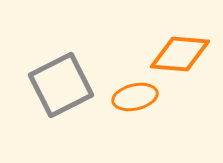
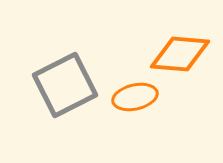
gray square: moved 4 px right
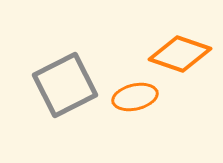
orange diamond: rotated 14 degrees clockwise
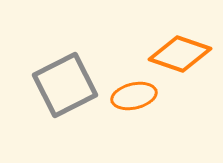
orange ellipse: moved 1 px left, 1 px up
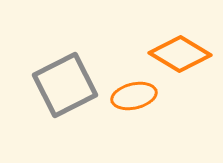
orange diamond: rotated 12 degrees clockwise
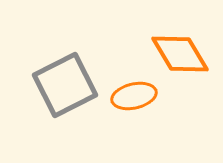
orange diamond: rotated 28 degrees clockwise
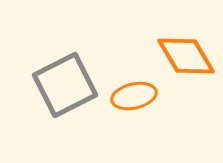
orange diamond: moved 6 px right, 2 px down
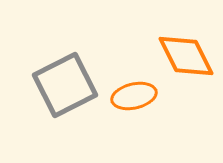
orange diamond: rotated 4 degrees clockwise
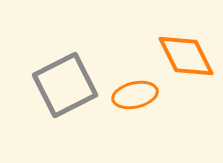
orange ellipse: moved 1 px right, 1 px up
